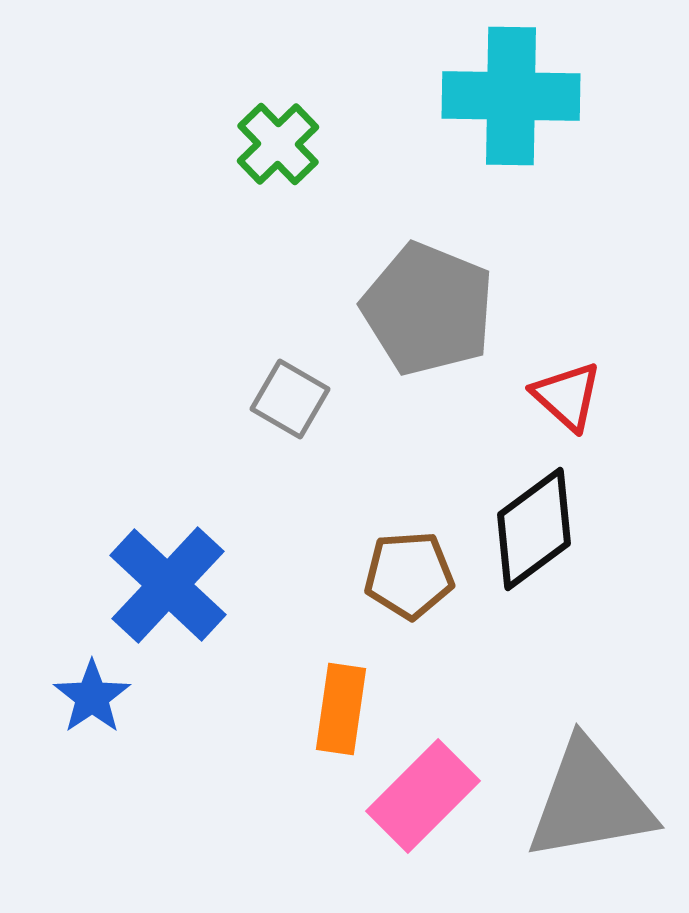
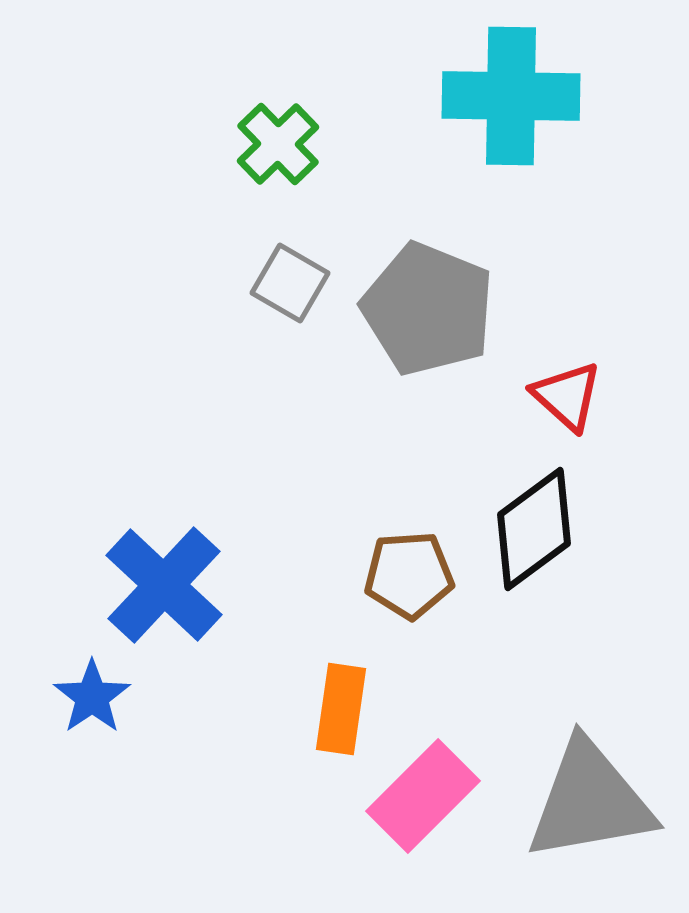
gray square: moved 116 px up
blue cross: moved 4 px left
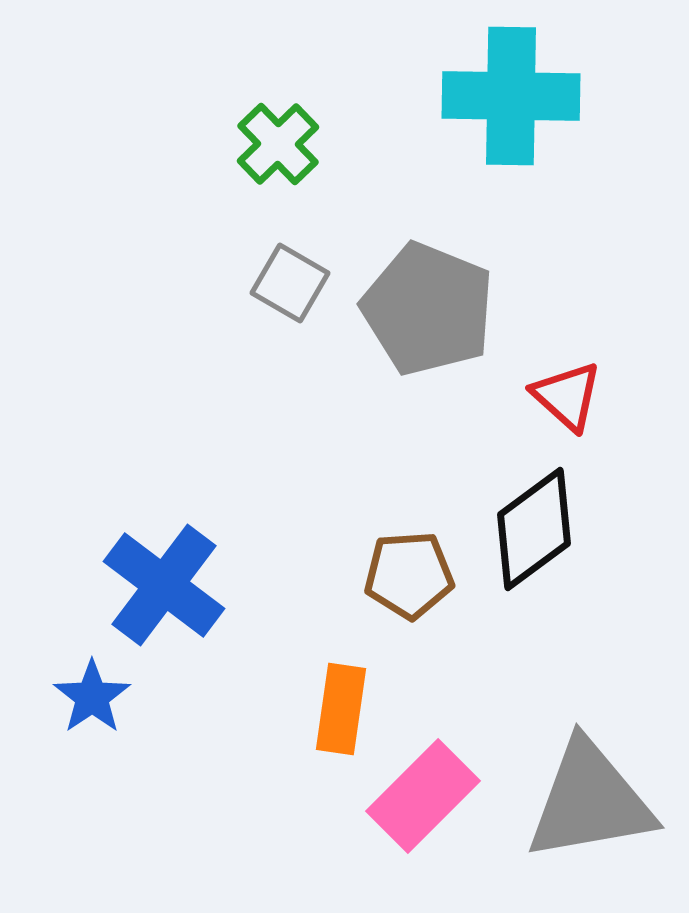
blue cross: rotated 6 degrees counterclockwise
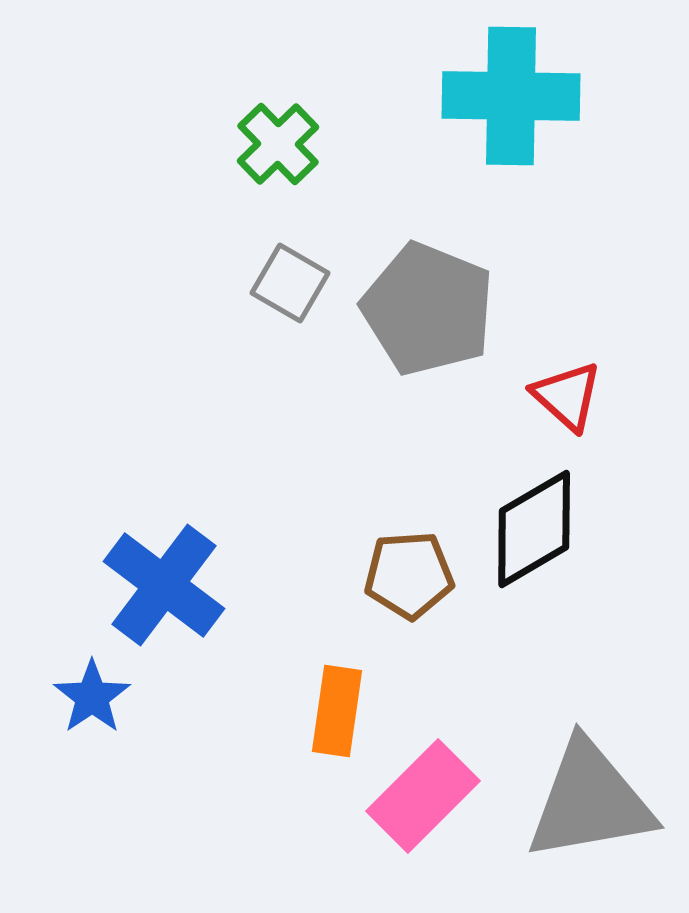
black diamond: rotated 6 degrees clockwise
orange rectangle: moved 4 px left, 2 px down
